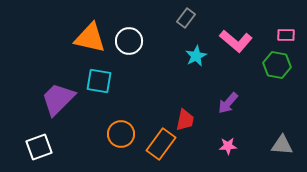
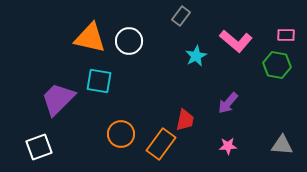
gray rectangle: moved 5 px left, 2 px up
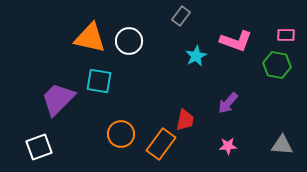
pink L-shape: rotated 20 degrees counterclockwise
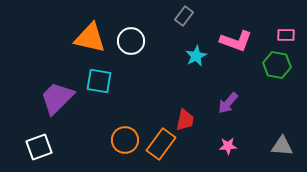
gray rectangle: moved 3 px right
white circle: moved 2 px right
purple trapezoid: moved 1 px left, 1 px up
orange circle: moved 4 px right, 6 px down
gray triangle: moved 1 px down
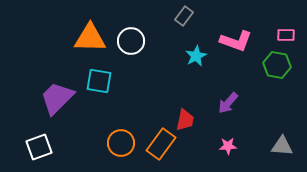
orange triangle: rotated 12 degrees counterclockwise
orange circle: moved 4 px left, 3 px down
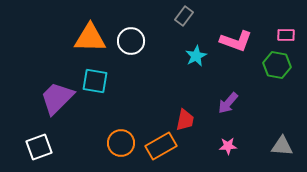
cyan square: moved 4 px left
orange rectangle: moved 2 px down; rotated 24 degrees clockwise
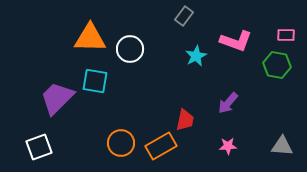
white circle: moved 1 px left, 8 px down
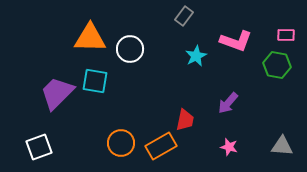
purple trapezoid: moved 5 px up
pink star: moved 1 px right, 1 px down; rotated 18 degrees clockwise
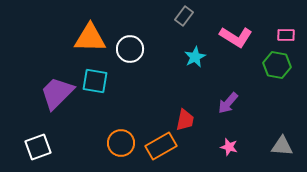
pink L-shape: moved 4 px up; rotated 12 degrees clockwise
cyan star: moved 1 px left, 1 px down
white square: moved 1 px left
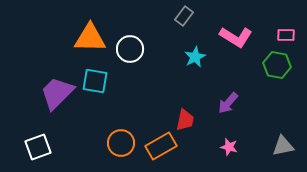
gray triangle: moved 1 px right; rotated 15 degrees counterclockwise
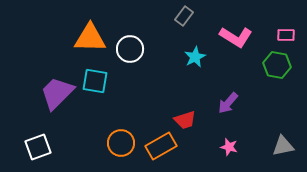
red trapezoid: rotated 60 degrees clockwise
